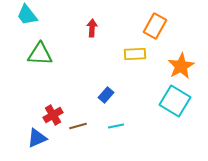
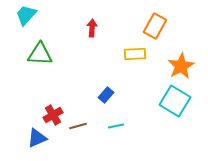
cyan trapezoid: moved 1 px left; rotated 80 degrees clockwise
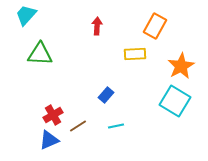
red arrow: moved 5 px right, 2 px up
brown line: rotated 18 degrees counterclockwise
blue triangle: moved 12 px right, 2 px down
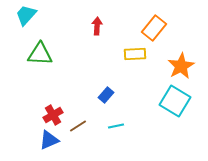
orange rectangle: moved 1 px left, 2 px down; rotated 10 degrees clockwise
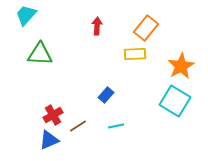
orange rectangle: moved 8 px left
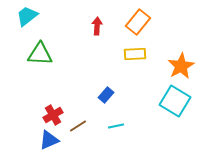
cyan trapezoid: moved 1 px right, 1 px down; rotated 10 degrees clockwise
orange rectangle: moved 8 px left, 6 px up
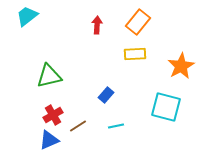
red arrow: moved 1 px up
green triangle: moved 9 px right, 22 px down; rotated 16 degrees counterclockwise
cyan square: moved 9 px left, 6 px down; rotated 16 degrees counterclockwise
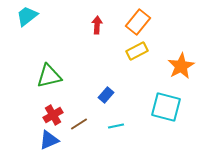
yellow rectangle: moved 2 px right, 3 px up; rotated 25 degrees counterclockwise
brown line: moved 1 px right, 2 px up
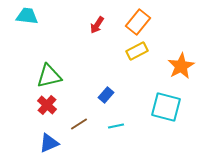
cyan trapezoid: rotated 45 degrees clockwise
red arrow: rotated 150 degrees counterclockwise
red cross: moved 6 px left, 10 px up; rotated 18 degrees counterclockwise
blue triangle: moved 3 px down
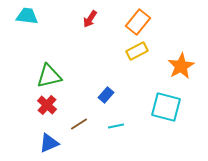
red arrow: moved 7 px left, 6 px up
